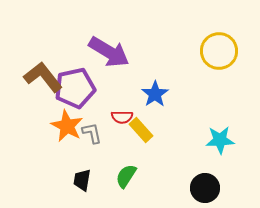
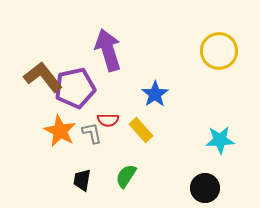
purple arrow: moved 1 px left, 2 px up; rotated 138 degrees counterclockwise
red semicircle: moved 14 px left, 3 px down
orange star: moved 7 px left, 5 px down
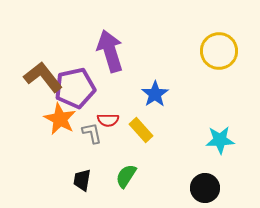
purple arrow: moved 2 px right, 1 px down
orange star: moved 12 px up
